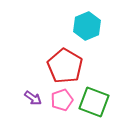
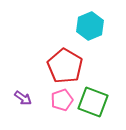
cyan hexagon: moved 3 px right
purple arrow: moved 10 px left
green square: moved 1 px left
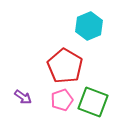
cyan hexagon: moved 1 px left
purple arrow: moved 1 px up
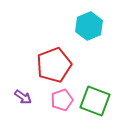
red pentagon: moved 11 px left, 1 px up; rotated 20 degrees clockwise
green square: moved 2 px right, 1 px up
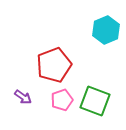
cyan hexagon: moved 17 px right, 4 px down
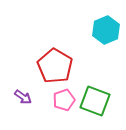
red pentagon: moved 1 px right, 1 px down; rotated 20 degrees counterclockwise
pink pentagon: moved 2 px right
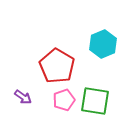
cyan hexagon: moved 3 px left, 14 px down
red pentagon: moved 2 px right
green square: rotated 12 degrees counterclockwise
